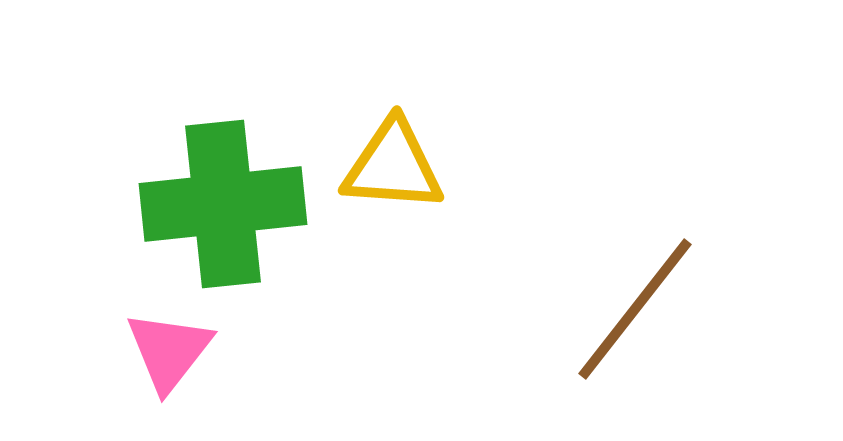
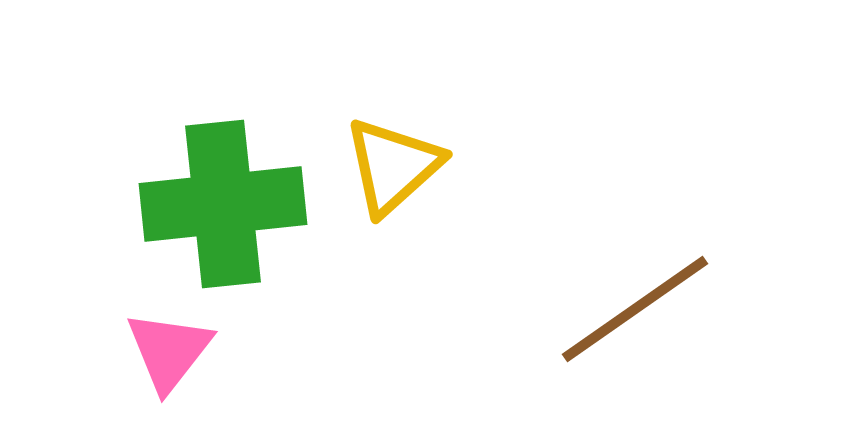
yellow triangle: rotated 46 degrees counterclockwise
brown line: rotated 17 degrees clockwise
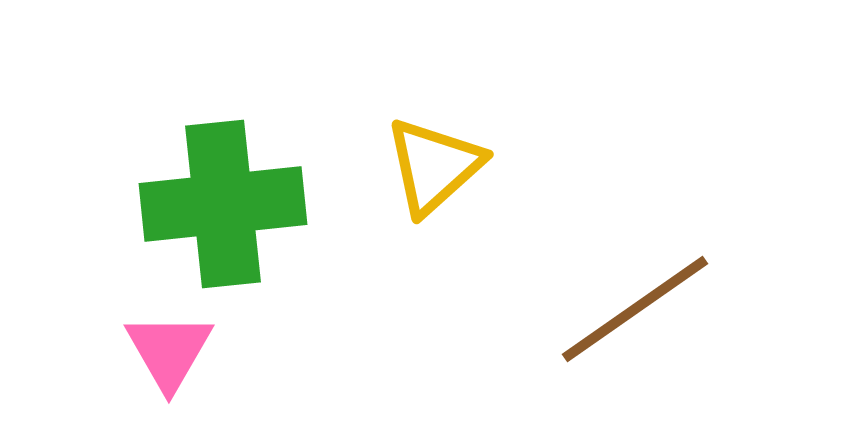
yellow triangle: moved 41 px right
pink triangle: rotated 8 degrees counterclockwise
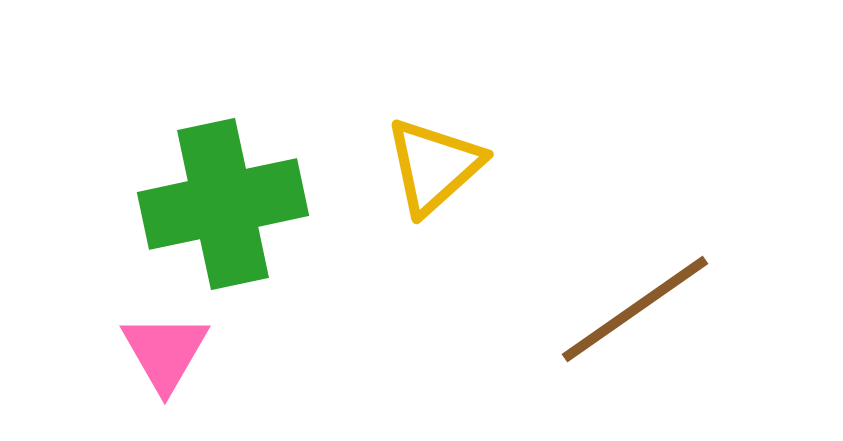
green cross: rotated 6 degrees counterclockwise
pink triangle: moved 4 px left, 1 px down
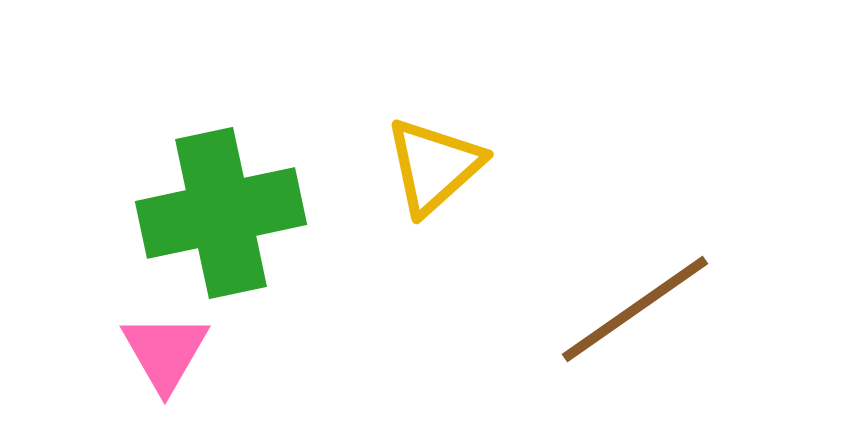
green cross: moved 2 px left, 9 px down
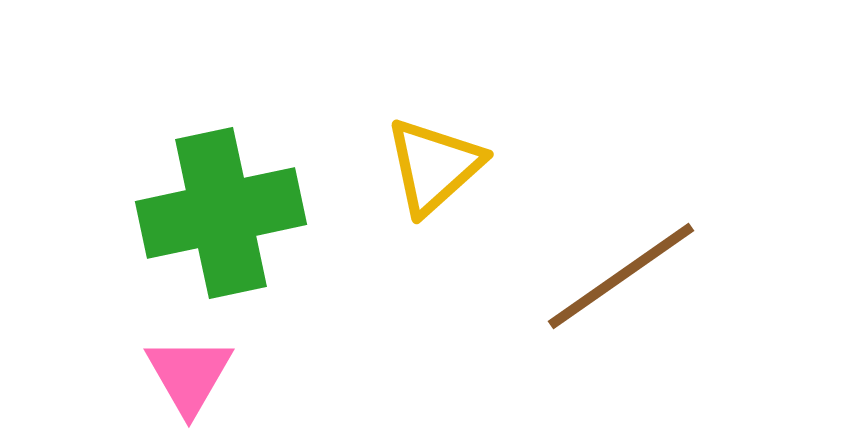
brown line: moved 14 px left, 33 px up
pink triangle: moved 24 px right, 23 px down
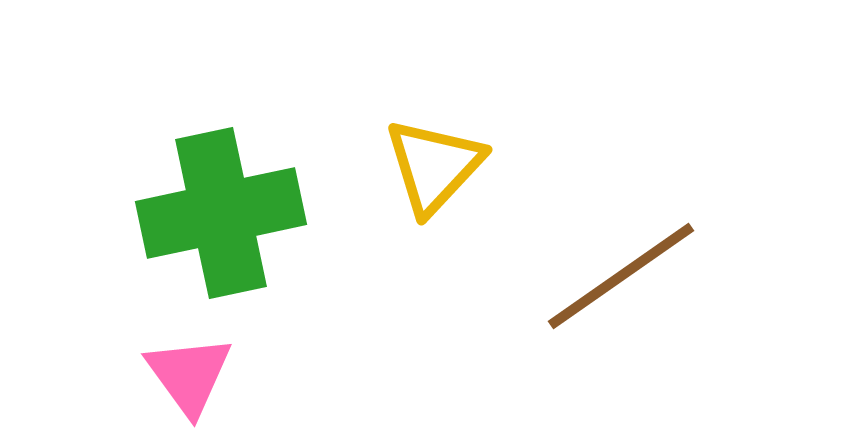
yellow triangle: rotated 5 degrees counterclockwise
pink triangle: rotated 6 degrees counterclockwise
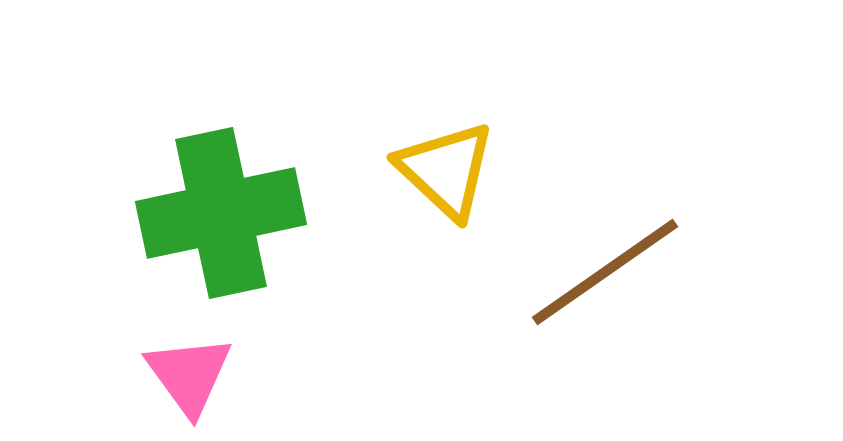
yellow triangle: moved 12 px right, 4 px down; rotated 30 degrees counterclockwise
brown line: moved 16 px left, 4 px up
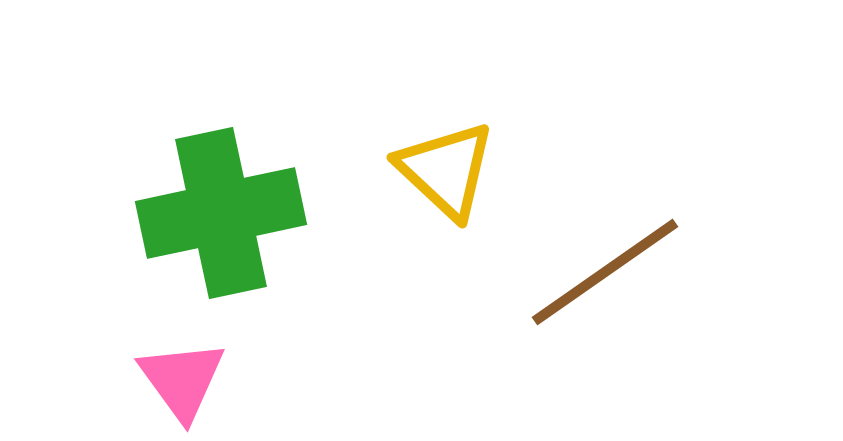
pink triangle: moved 7 px left, 5 px down
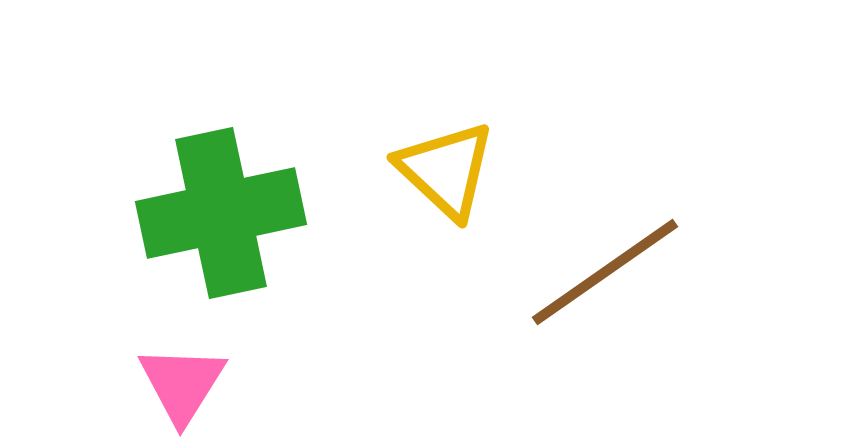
pink triangle: moved 4 px down; rotated 8 degrees clockwise
